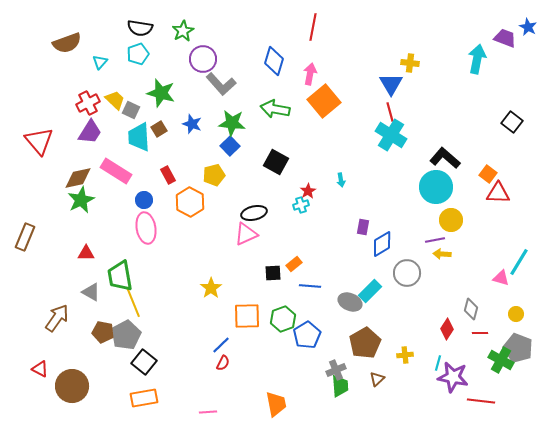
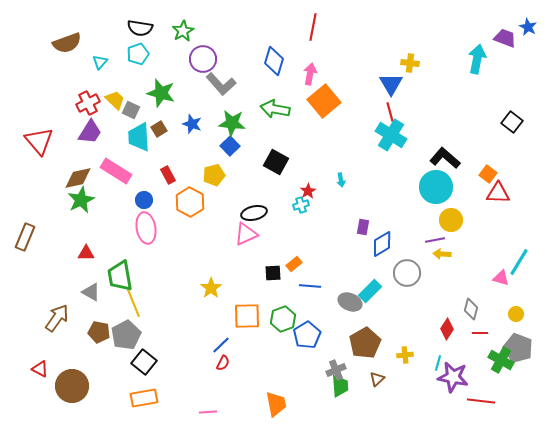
brown pentagon at (103, 332): moved 4 px left
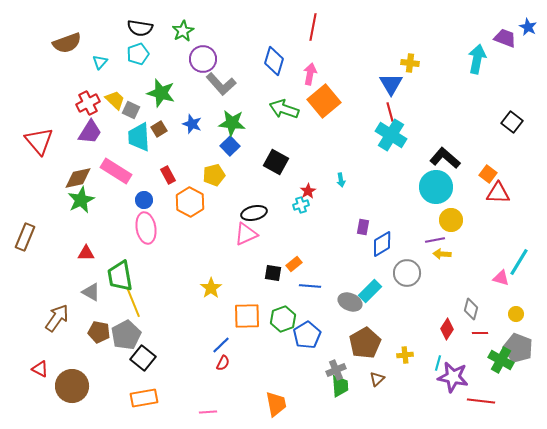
green arrow at (275, 109): moved 9 px right; rotated 8 degrees clockwise
black square at (273, 273): rotated 12 degrees clockwise
black square at (144, 362): moved 1 px left, 4 px up
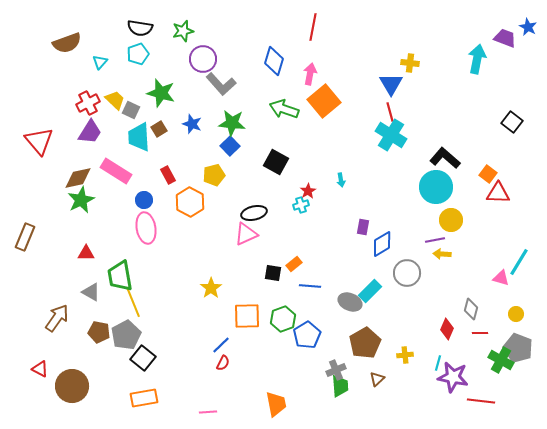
green star at (183, 31): rotated 15 degrees clockwise
red diamond at (447, 329): rotated 10 degrees counterclockwise
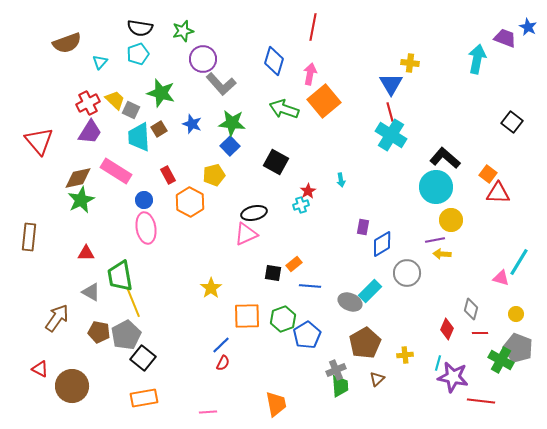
brown rectangle at (25, 237): moved 4 px right; rotated 16 degrees counterclockwise
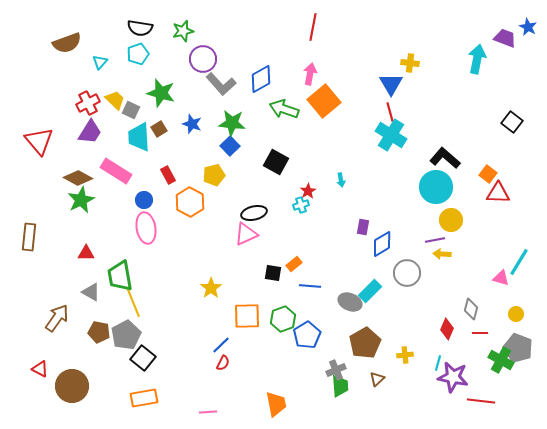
blue diamond at (274, 61): moved 13 px left, 18 px down; rotated 44 degrees clockwise
brown diamond at (78, 178): rotated 40 degrees clockwise
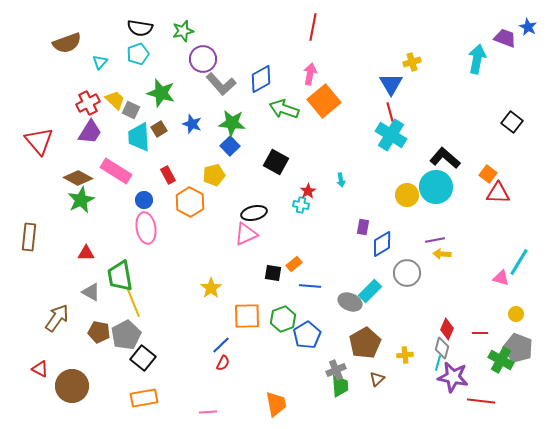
yellow cross at (410, 63): moved 2 px right, 1 px up; rotated 24 degrees counterclockwise
cyan cross at (301, 205): rotated 28 degrees clockwise
yellow circle at (451, 220): moved 44 px left, 25 px up
gray diamond at (471, 309): moved 29 px left, 39 px down
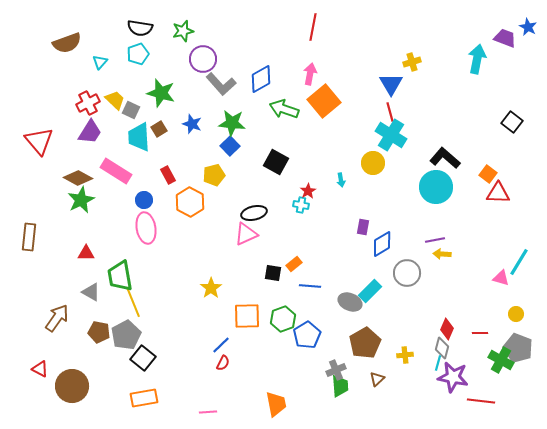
yellow circle at (407, 195): moved 34 px left, 32 px up
